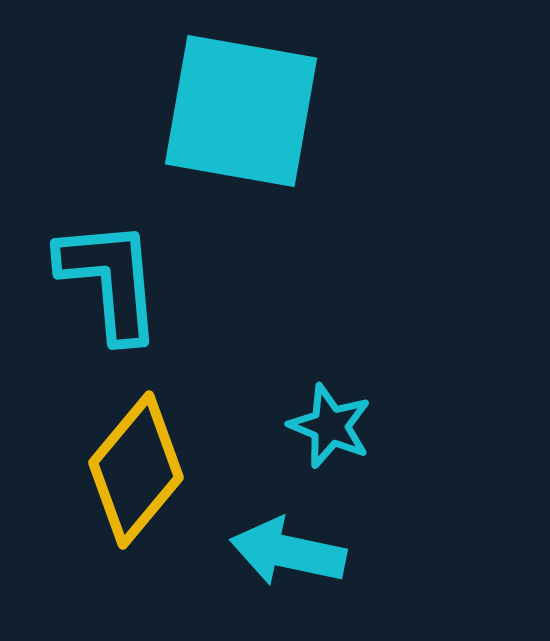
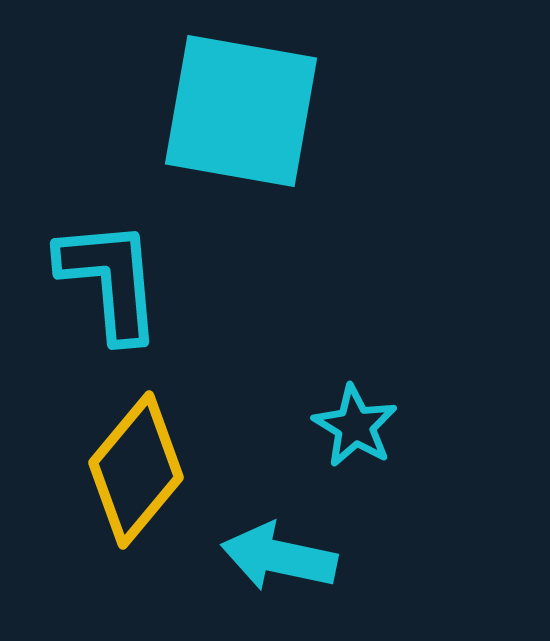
cyan star: moved 25 px right; rotated 8 degrees clockwise
cyan arrow: moved 9 px left, 5 px down
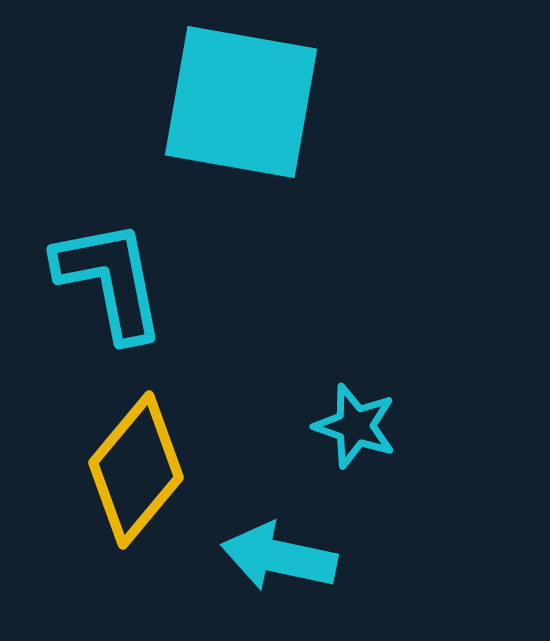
cyan square: moved 9 px up
cyan L-shape: rotated 6 degrees counterclockwise
cyan star: rotated 12 degrees counterclockwise
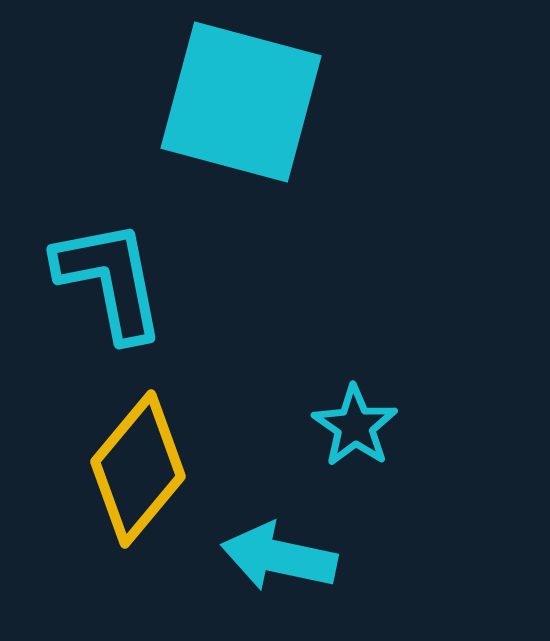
cyan square: rotated 5 degrees clockwise
cyan star: rotated 16 degrees clockwise
yellow diamond: moved 2 px right, 1 px up
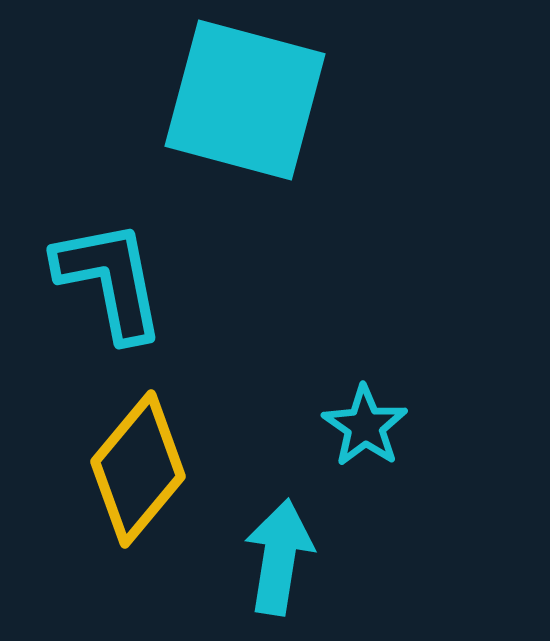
cyan square: moved 4 px right, 2 px up
cyan star: moved 10 px right
cyan arrow: rotated 87 degrees clockwise
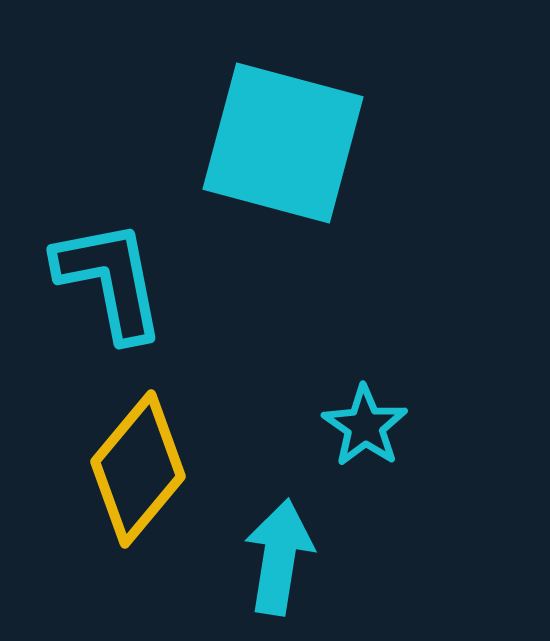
cyan square: moved 38 px right, 43 px down
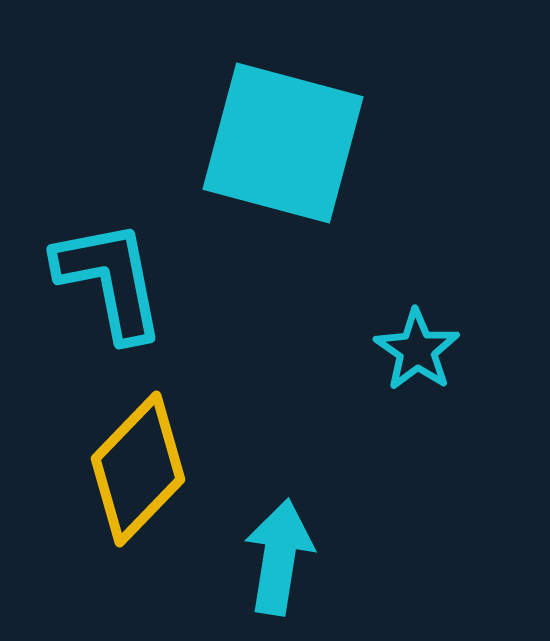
cyan star: moved 52 px right, 76 px up
yellow diamond: rotated 4 degrees clockwise
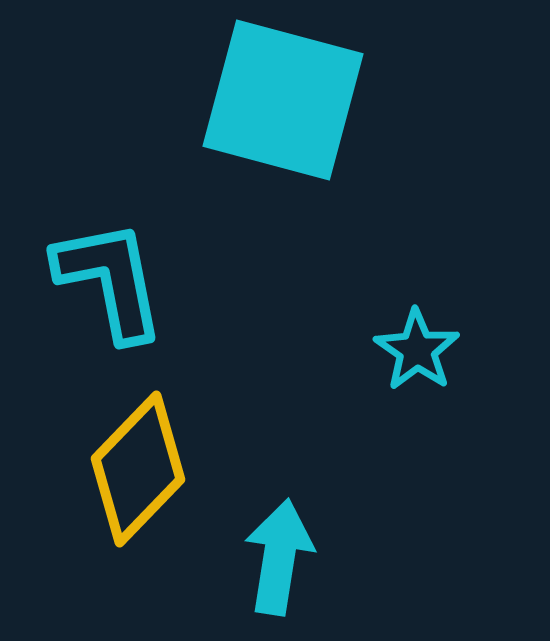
cyan square: moved 43 px up
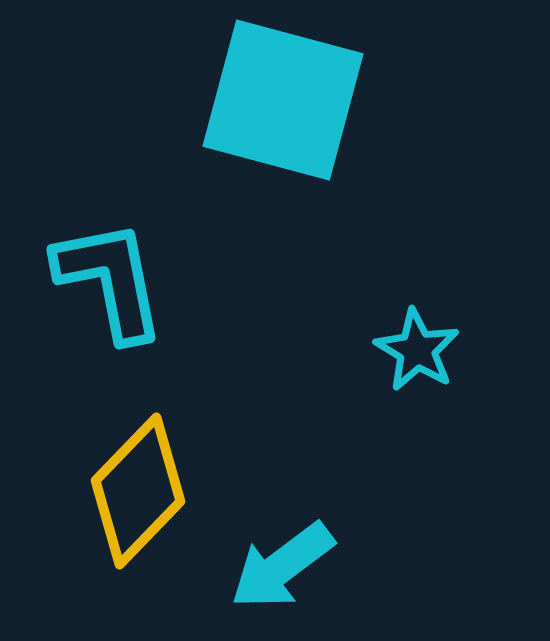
cyan star: rotated 4 degrees counterclockwise
yellow diamond: moved 22 px down
cyan arrow: moved 3 px right, 9 px down; rotated 136 degrees counterclockwise
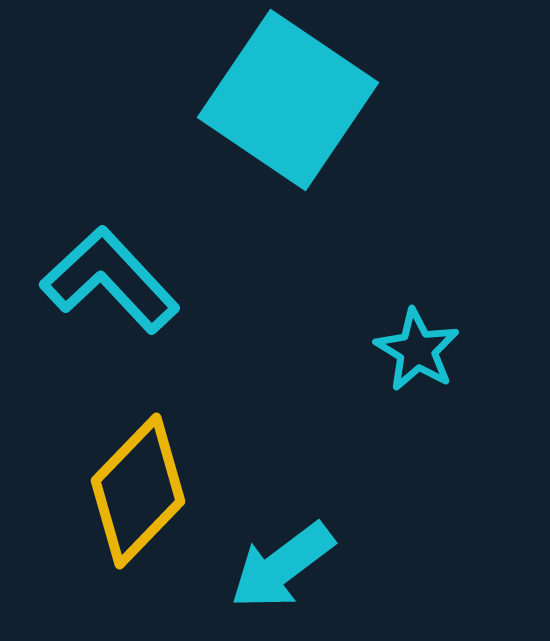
cyan square: moved 5 px right; rotated 19 degrees clockwise
cyan L-shape: rotated 32 degrees counterclockwise
